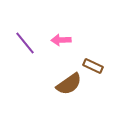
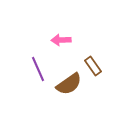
purple line: moved 13 px right, 26 px down; rotated 15 degrees clockwise
brown rectangle: rotated 30 degrees clockwise
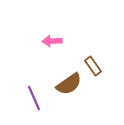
pink arrow: moved 9 px left, 1 px down
purple line: moved 4 px left, 29 px down
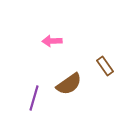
brown rectangle: moved 12 px right
purple line: rotated 40 degrees clockwise
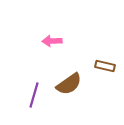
brown rectangle: rotated 42 degrees counterclockwise
purple line: moved 3 px up
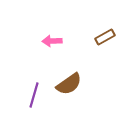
brown rectangle: moved 29 px up; rotated 42 degrees counterclockwise
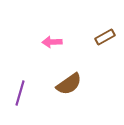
pink arrow: moved 1 px down
purple line: moved 14 px left, 2 px up
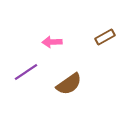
purple line: moved 6 px right, 21 px up; rotated 40 degrees clockwise
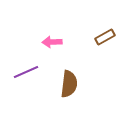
purple line: rotated 10 degrees clockwise
brown semicircle: rotated 48 degrees counterclockwise
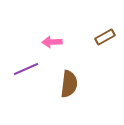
purple line: moved 3 px up
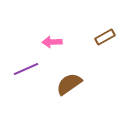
brown semicircle: rotated 132 degrees counterclockwise
